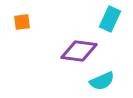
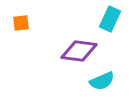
orange square: moved 1 px left, 1 px down
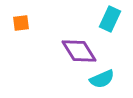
purple diamond: rotated 51 degrees clockwise
cyan semicircle: moved 2 px up
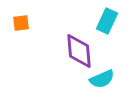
cyan rectangle: moved 3 px left, 2 px down
purple diamond: rotated 27 degrees clockwise
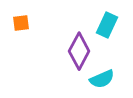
cyan rectangle: moved 4 px down
purple diamond: rotated 33 degrees clockwise
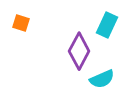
orange square: rotated 24 degrees clockwise
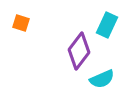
purple diamond: rotated 9 degrees clockwise
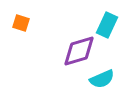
purple diamond: rotated 36 degrees clockwise
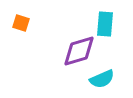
cyan rectangle: moved 2 px left, 1 px up; rotated 20 degrees counterclockwise
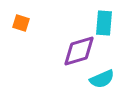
cyan rectangle: moved 1 px left, 1 px up
